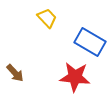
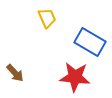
yellow trapezoid: rotated 20 degrees clockwise
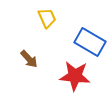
brown arrow: moved 14 px right, 14 px up
red star: moved 1 px up
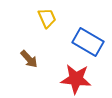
blue rectangle: moved 2 px left
red star: moved 1 px right, 3 px down
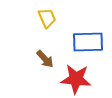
blue rectangle: rotated 32 degrees counterclockwise
brown arrow: moved 16 px right
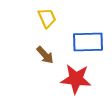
brown arrow: moved 4 px up
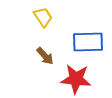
yellow trapezoid: moved 4 px left, 1 px up; rotated 10 degrees counterclockwise
brown arrow: moved 1 px down
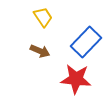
blue rectangle: moved 2 px left; rotated 44 degrees counterclockwise
brown arrow: moved 5 px left, 5 px up; rotated 24 degrees counterclockwise
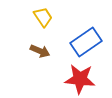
blue rectangle: rotated 12 degrees clockwise
red star: moved 4 px right
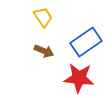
brown arrow: moved 4 px right
red star: moved 1 px left, 1 px up
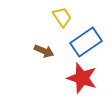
yellow trapezoid: moved 19 px right
red star: moved 3 px right; rotated 12 degrees clockwise
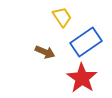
brown arrow: moved 1 px right, 1 px down
red star: rotated 16 degrees clockwise
